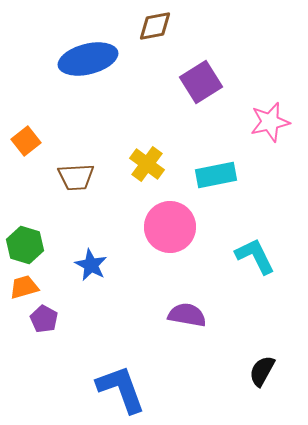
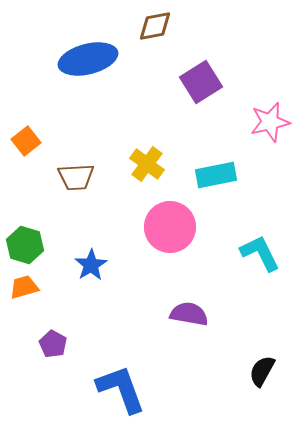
cyan L-shape: moved 5 px right, 3 px up
blue star: rotated 12 degrees clockwise
purple semicircle: moved 2 px right, 1 px up
purple pentagon: moved 9 px right, 25 px down
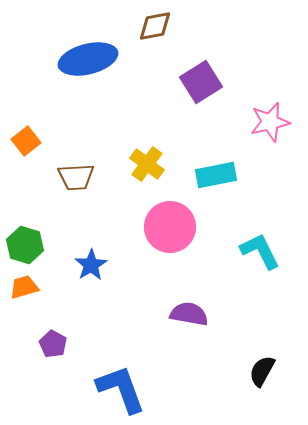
cyan L-shape: moved 2 px up
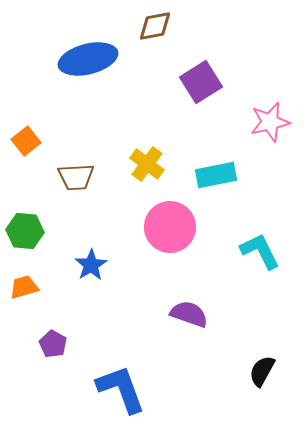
green hexagon: moved 14 px up; rotated 12 degrees counterclockwise
purple semicircle: rotated 9 degrees clockwise
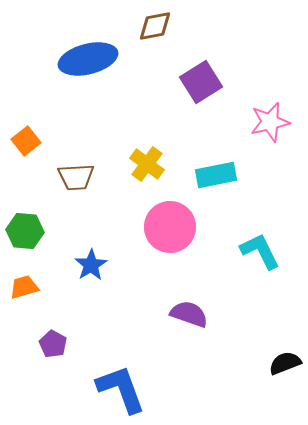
black semicircle: moved 23 px right, 8 px up; rotated 40 degrees clockwise
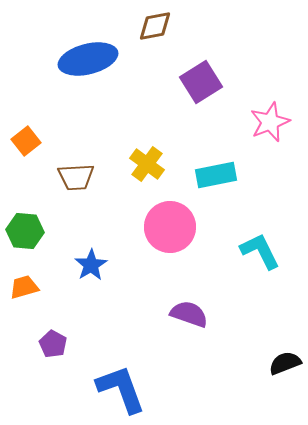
pink star: rotated 9 degrees counterclockwise
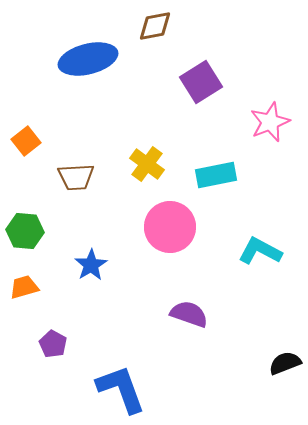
cyan L-shape: rotated 36 degrees counterclockwise
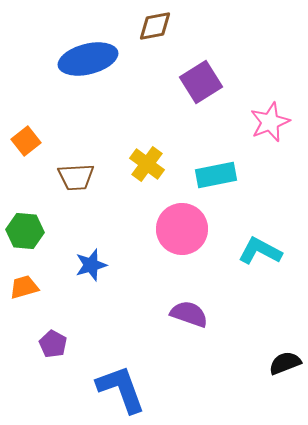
pink circle: moved 12 px right, 2 px down
blue star: rotated 16 degrees clockwise
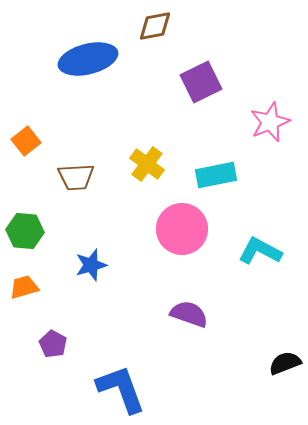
purple square: rotated 6 degrees clockwise
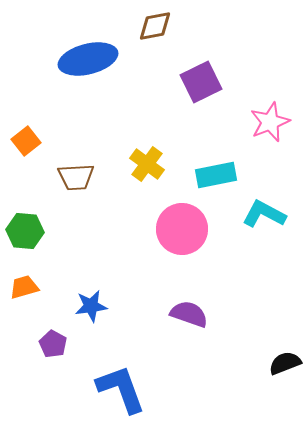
cyan L-shape: moved 4 px right, 37 px up
blue star: moved 41 px down; rotated 8 degrees clockwise
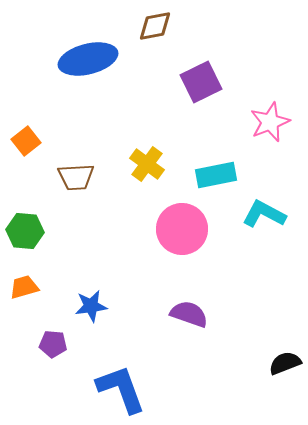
purple pentagon: rotated 24 degrees counterclockwise
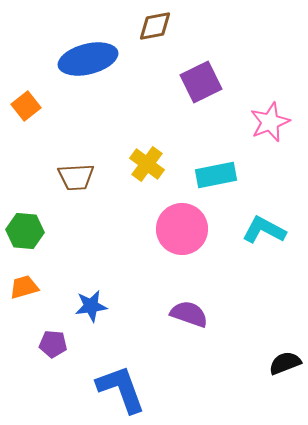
orange square: moved 35 px up
cyan L-shape: moved 16 px down
